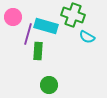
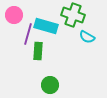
pink circle: moved 1 px right, 2 px up
green circle: moved 1 px right
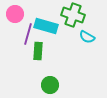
pink circle: moved 1 px right, 1 px up
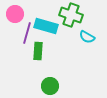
green cross: moved 2 px left
purple line: moved 1 px left, 1 px up
green circle: moved 1 px down
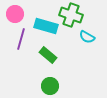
purple line: moved 6 px left, 6 px down
green rectangle: moved 10 px right, 4 px down; rotated 54 degrees counterclockwise
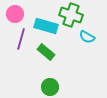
green rectangle: moved 2 px left, 3 px up
green circle: moved 1 px down
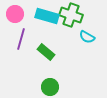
cyan rectangle: moved 1 px right, 10 px up
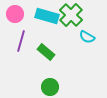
green cross: rotated 25 degrees clockwise
purple line: moved 2 px down
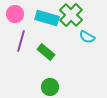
cyan rectangle: moved 2 px down
